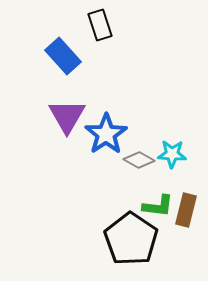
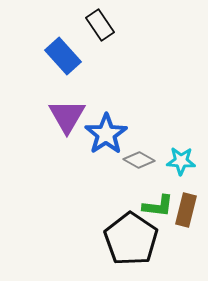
black rectangle: rotated 16 degrees counterclockwise
cyan star: moved 9 px right, 7 px down
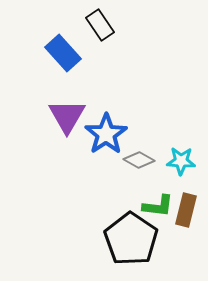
blue rectangle: moved 3 px up
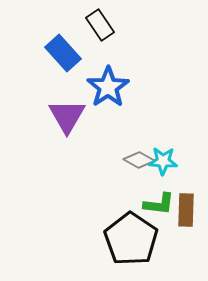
blue star: moved 2 px right, 47 px up
cyan star: moved 18 px left
green L-shape: moved 1 px right, 2 px up
brown rectangle: rotated 12 degrees counterclockwise
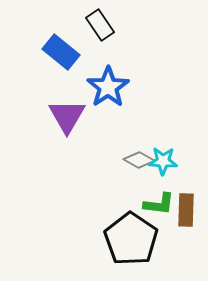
blue rectangle: moved 2 px left, 1 px up; rotated 9 degrees counterclockwise
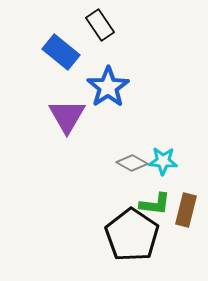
gray diamond: moved 7 px left, 3 px down
green L-shape: moved 4 px left
brown rectangle: rotated 12 degrees clockwise
black pentagon: moved 1 px right, 4 px up
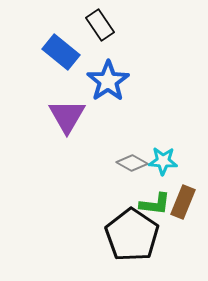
blue star: moved 6 px up
brown rectangle: moved 3 px left, 8 px up; rotated 8 degrees clockwise
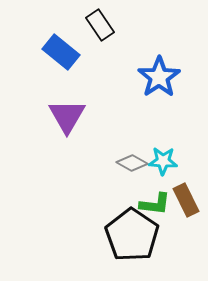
blue star: moved 51 px right, 4 px up
brown rectangle: moved 3 px right, 2 px up; rotated 48 degrees counterclockwise
